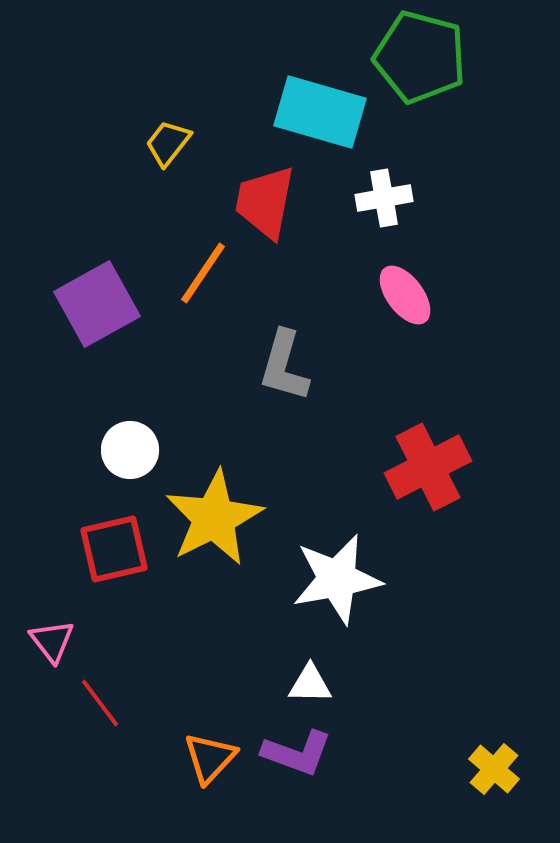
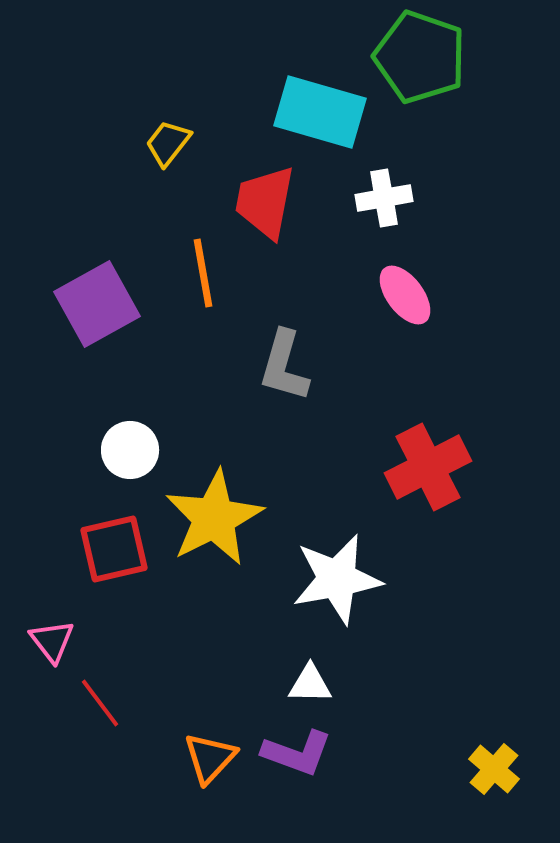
green pentagon: rotated 4 degrees clockwise
orange line: rotated 44 degrees counterclockwise
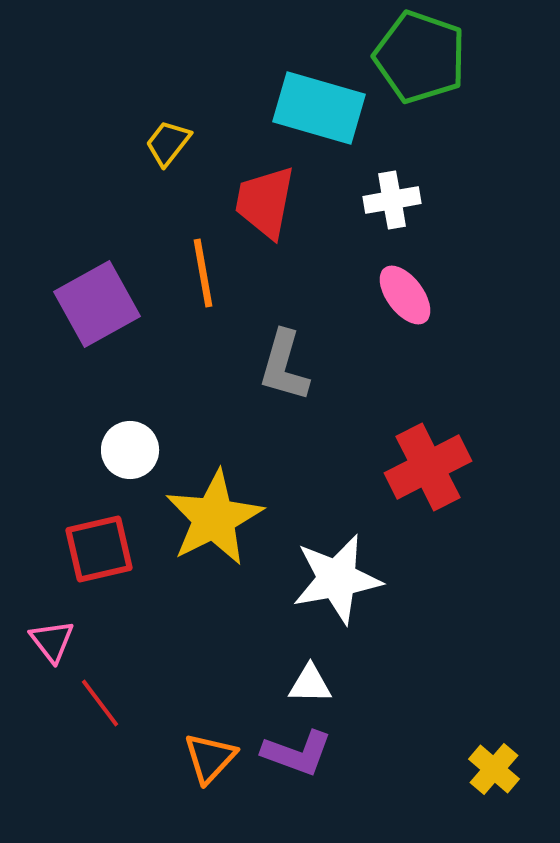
cyan rectangle: moved 1 px left, 4 px up
white cross: moved 8 px right, 2 px down
red square: moved 15 px left
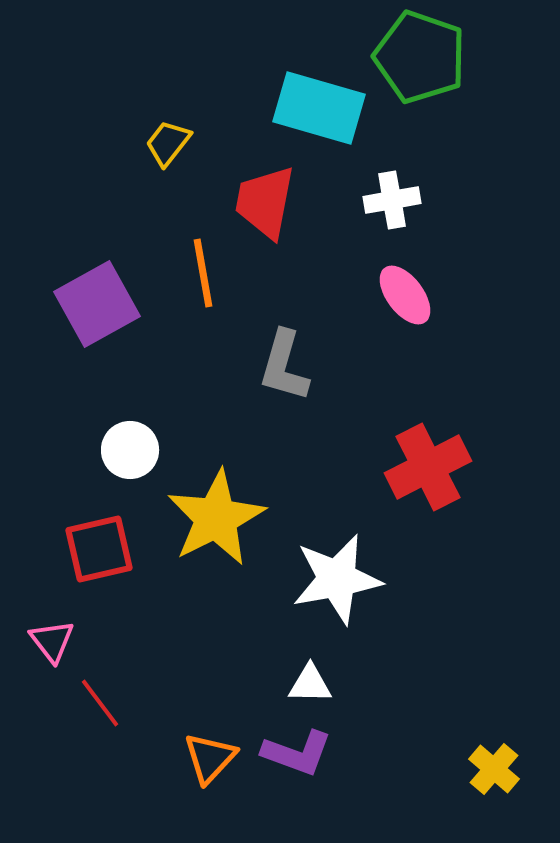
yellow star: moved 2 px right
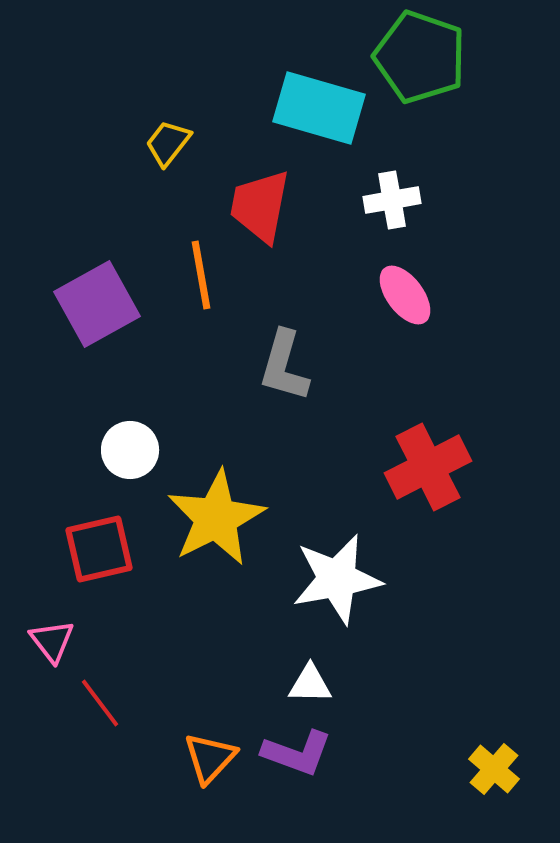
red trapezoid: moved 5 px left, 4 px down
orange line: moved 2 px left, 2 px down
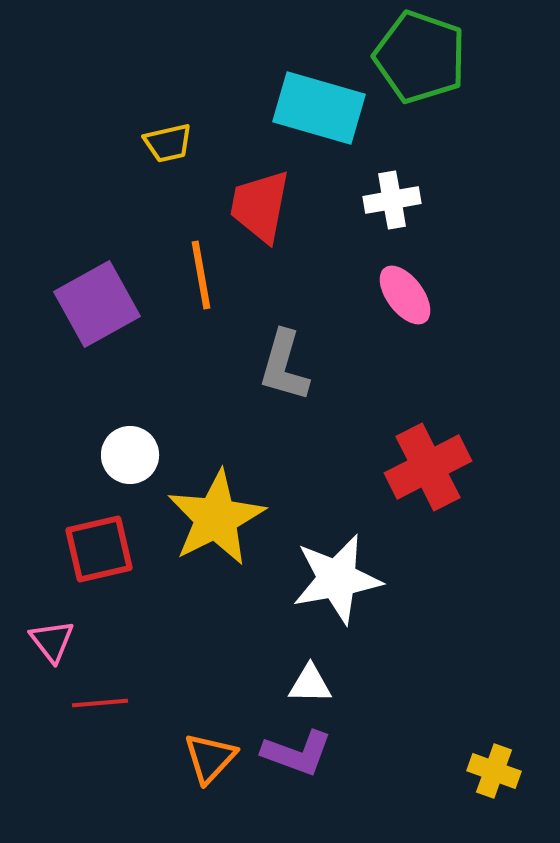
yellow trapezoid: rotated 141 degrees counterclockwise
white circle: moved 5 px down
red line: rotated 58 degrees counterclockwise
yellow cross: moved 2 px down; rotated 21 degrees counterclockwise
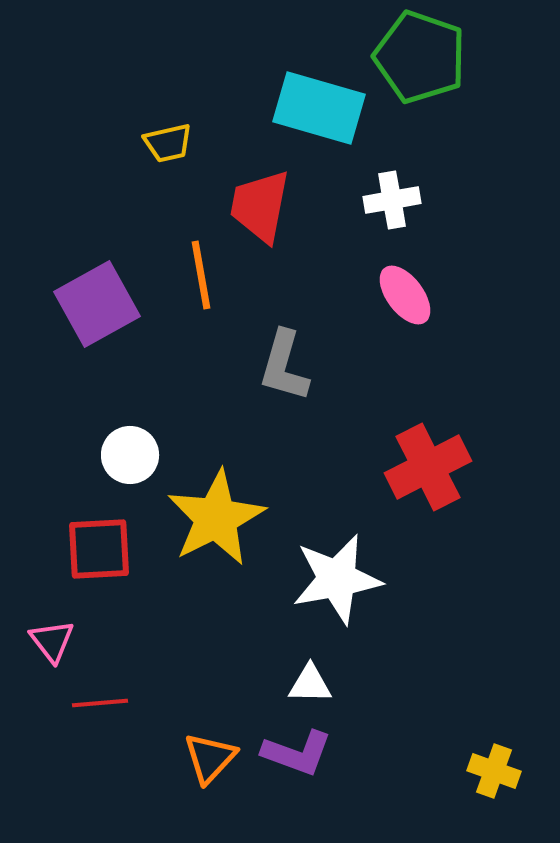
red square: rotated 10 degrees clockwise
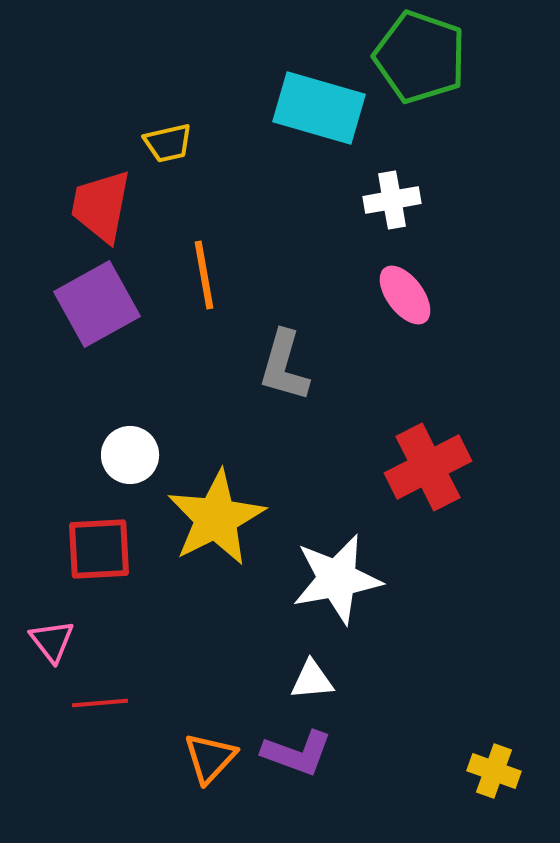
red trapezoid: moved 159 px left
orange line: moved 3 px right
white triangle: moved 2 px right, 4 px up; rotated 6 degrees counterclockwise
